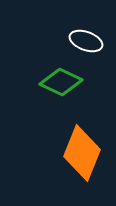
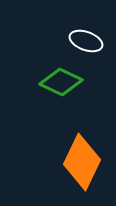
orange diamond: moved 9 px down; rotated 4 degrees clockwise
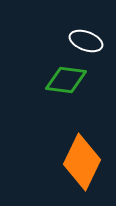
green diamond: moved 5 px right, 2 px up; rotated 18 degrees counterclockwise
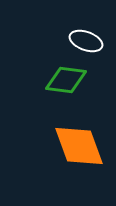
orange diamond: moved 3 px left, 16 px up; rotated 46 degrees counterclockwise
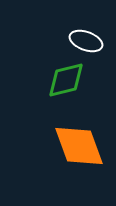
green diamond: rotated 21 degrees counterclockwise
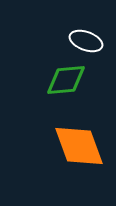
green diamond: rotated 9 degrees clockwise
